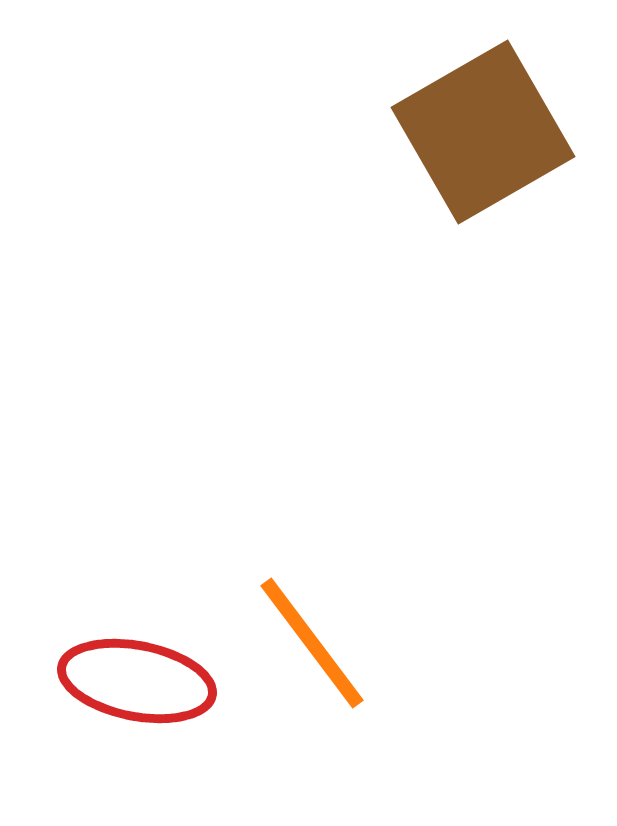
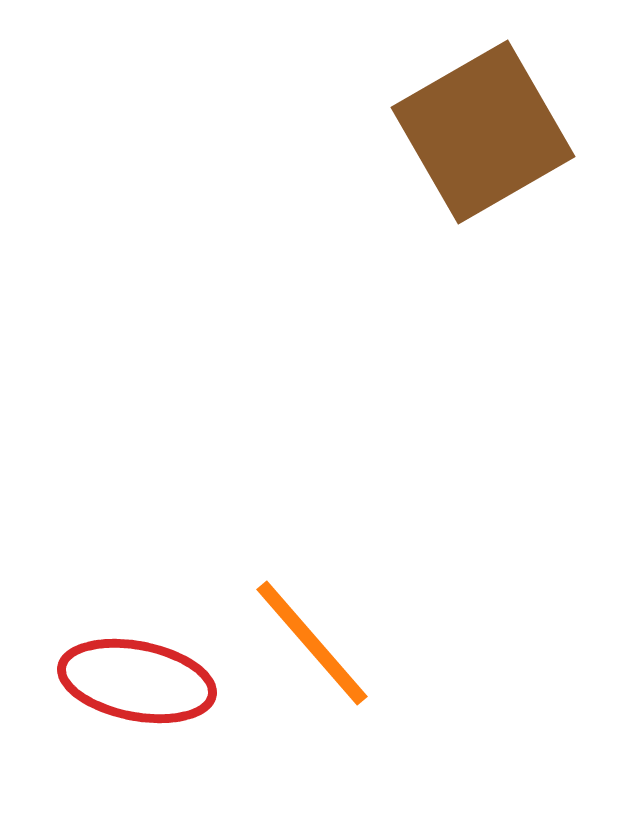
orange line: rotated 4 degrees counterclockwise
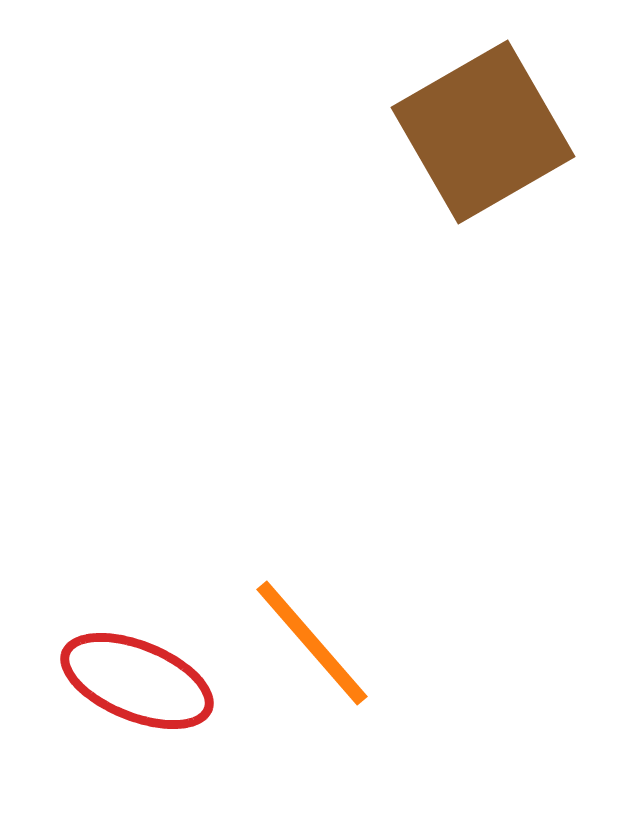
red ellipse: rotated 11 degrees clockwise
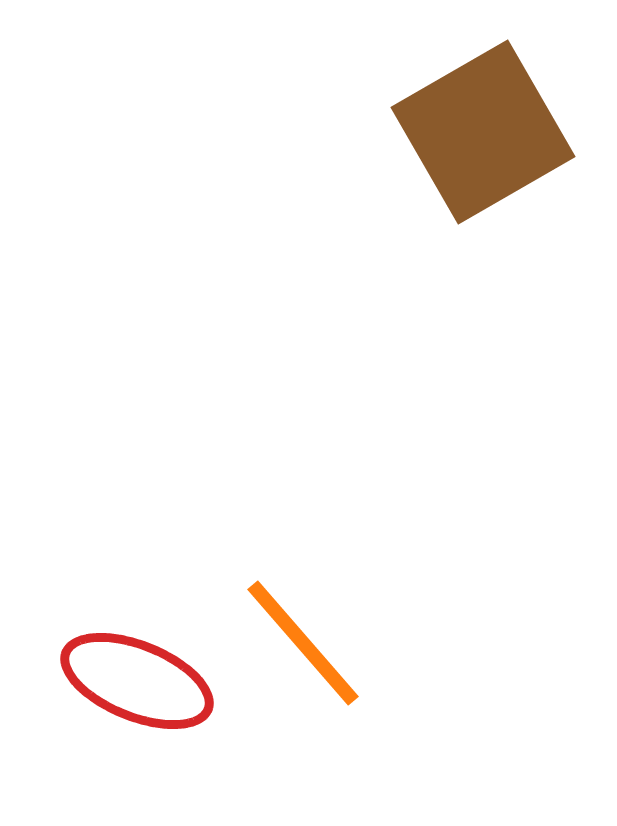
orange line: moved 9 px left
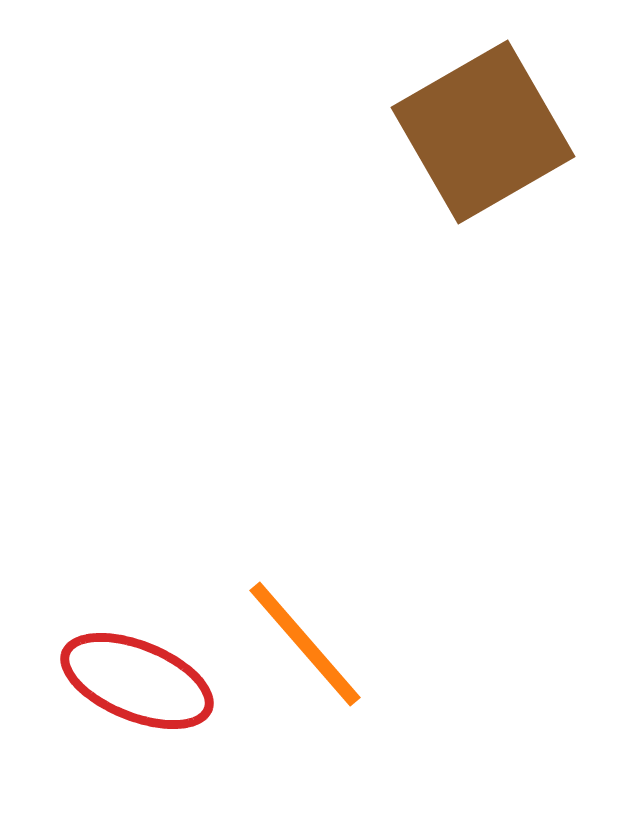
orange line: moved 2 px right, 1 px down
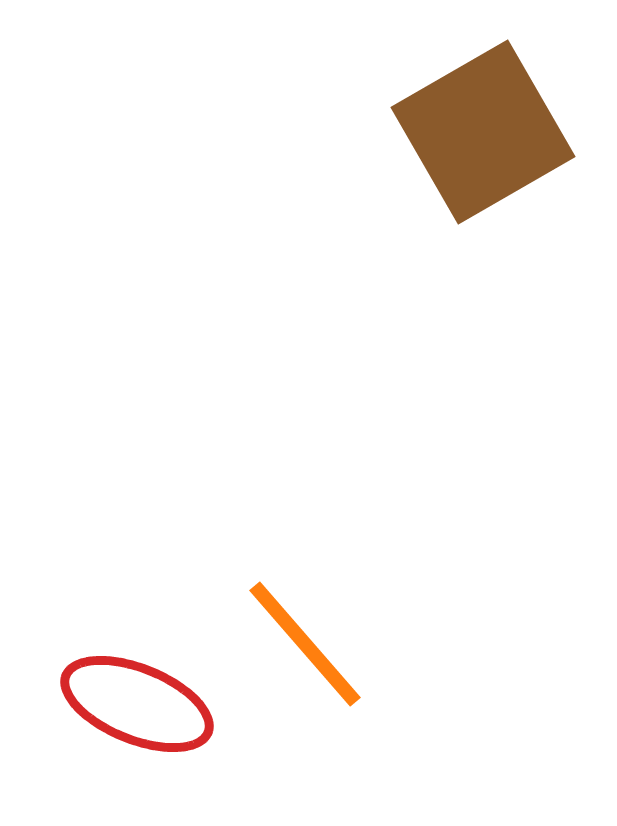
red ellipse: moved 23 px down
